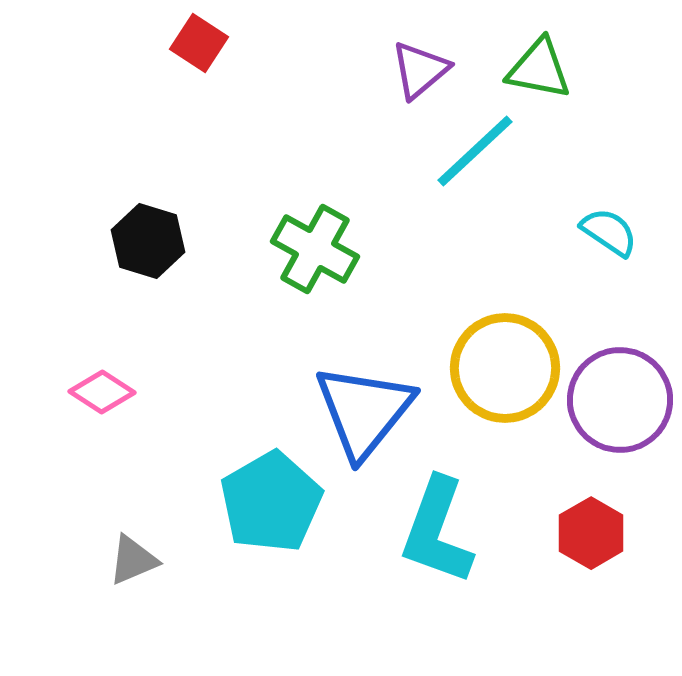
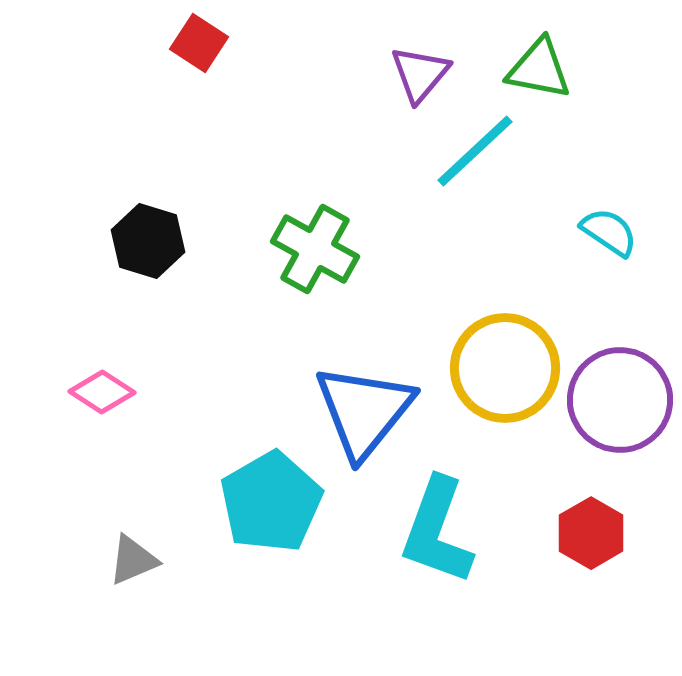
purple triangle: moved 4 px down; rotated 10 degrees counterclockwise
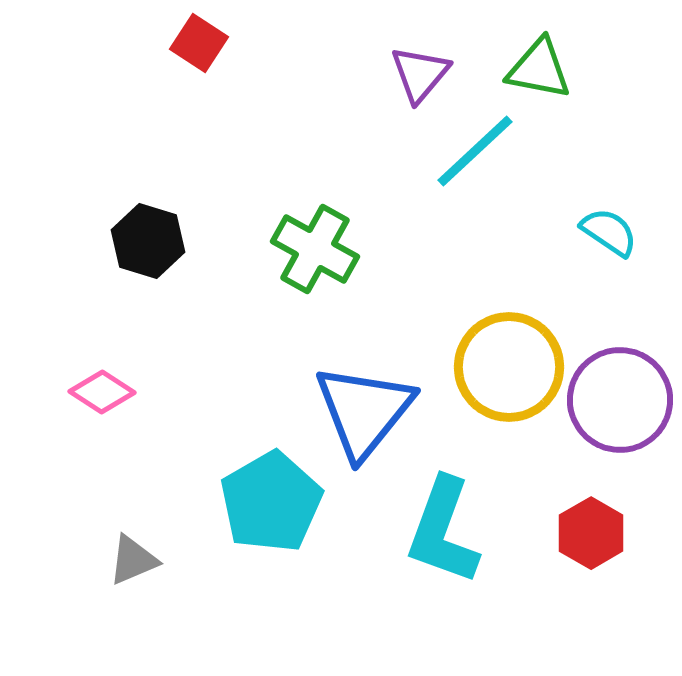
yellow circle: moved 4 px right, 1 px up
cyan L-shape: moved 6 px right
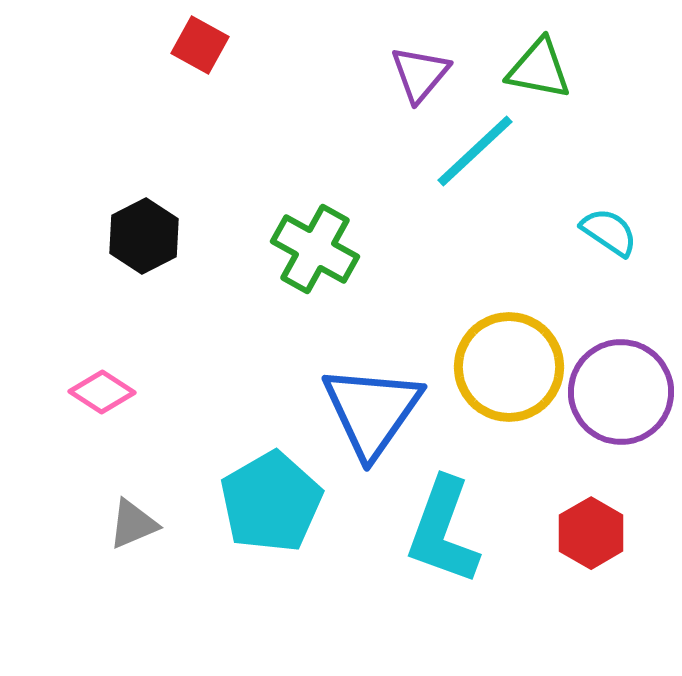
red square: moved 1 px right, 2 px down; rotated 4 degrees counterclockwise
black hexagon: moved 4 px left, 5 px up; rotated 16 degrees clockwise
purple circle: moved 1 px right, 8 px up
blue triangle: moved 8 px right; rotated 4 degrees counterclockwise
gray triangle: moved 36 px up
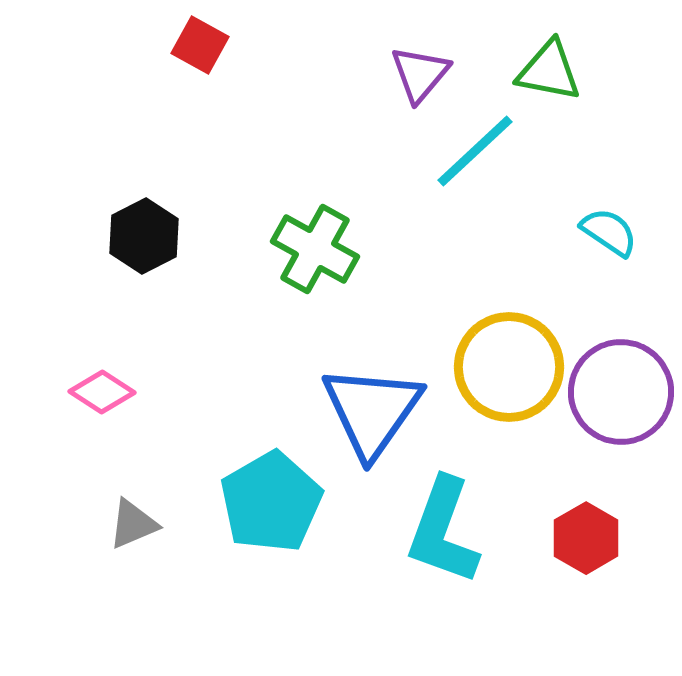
green triangle: moved 10 px right, 2 px down
red hexagon: moved 5 px left, 5 px down
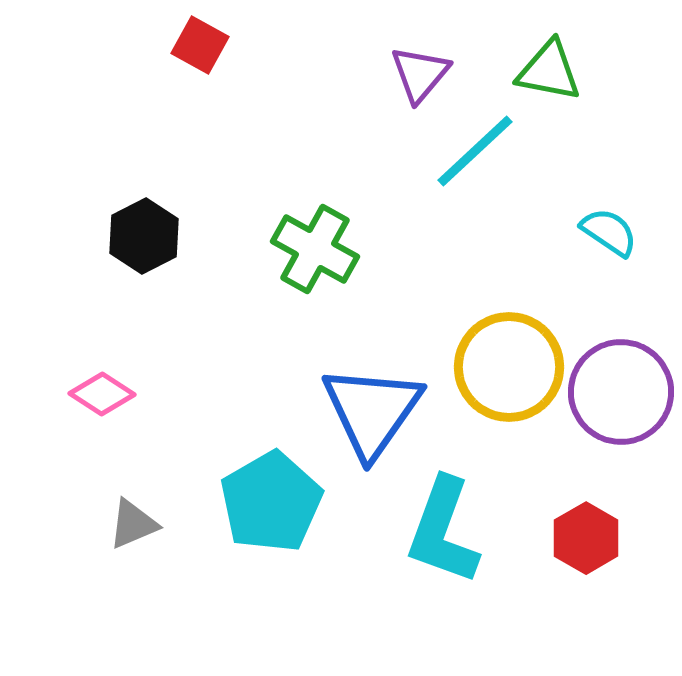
pink diamond: moved 2 px down
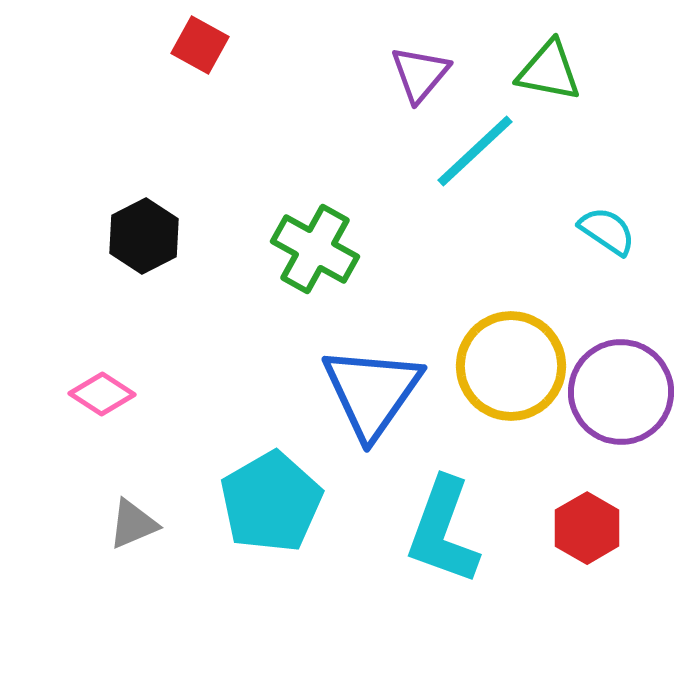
cyan semicircle: moved 2 px left, 1 px up
yellow circle: moved 2 px right, 1 px up
blue triangle: moved 19 px up
red hexagon: moved 1 px right, 10 px up
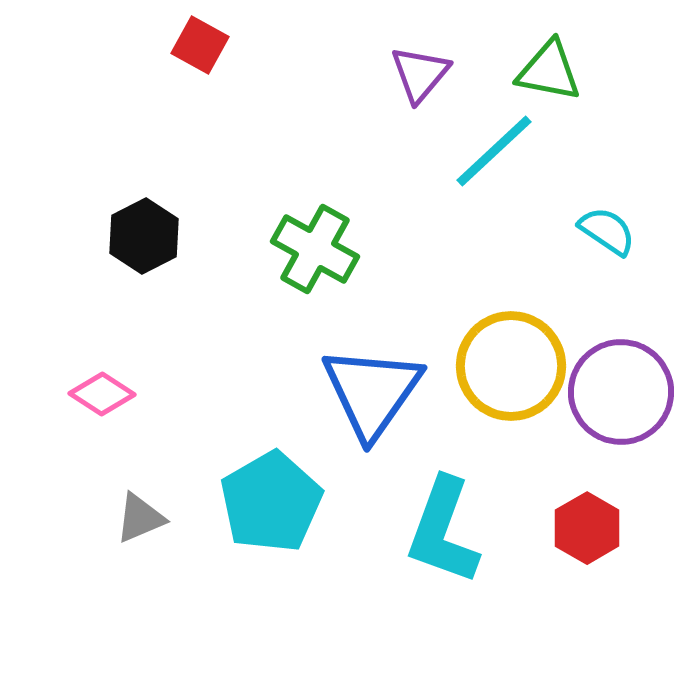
cyan line: moved 19 px right
gray triangle: moved 7 px right, 6 px up
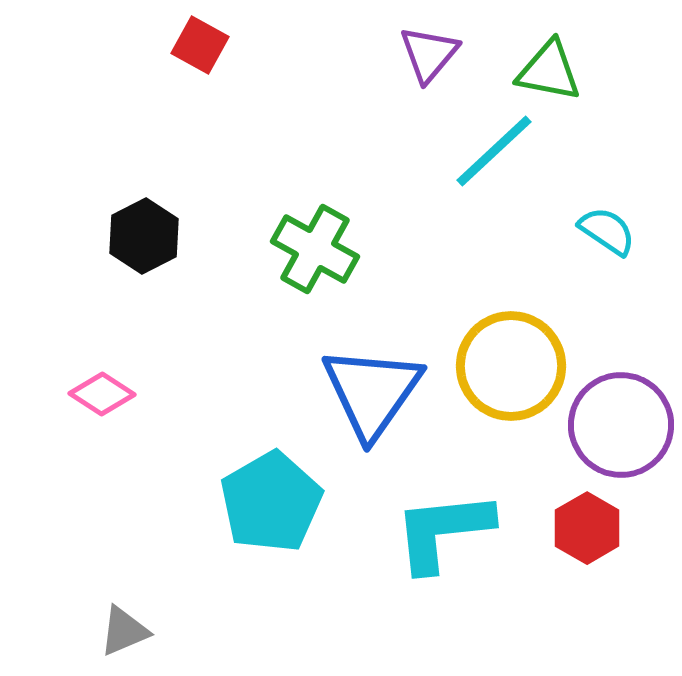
purple triangle: moved 9 px right, 20 px up
purple circle: moved 33 px down
gray triangle: moved 16 px left, 113 px down
cyan L-shape: rotated 64 degrees clockwise
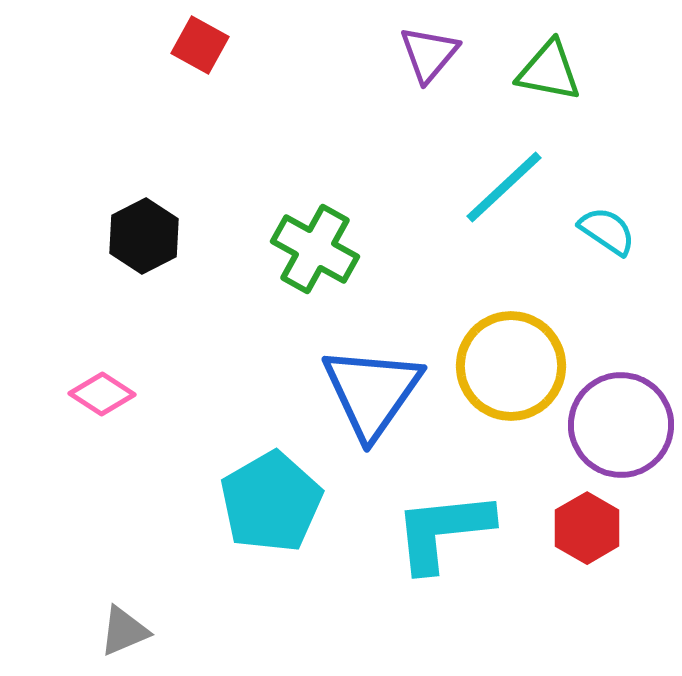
cyan line: moved 10 px right, 36 px down
